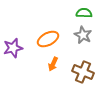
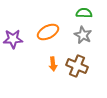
orange ellipse: moved 7 px up
purple star: moved 9 px up; rotated 12 degrees clockwise
orange arrow: rotated 32 degrees counterclockwise
brown cross: moved 6 px left, 6 px up
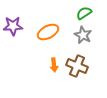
green semicircle: rotated 35 degrees counterclockwise
purple star: moved 13 px up
orange arrow: moved 1 px right, 1 px down
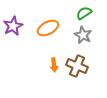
purple star: rotated 24 degrees counterclockwise
orange ellipse: moved 4 px up
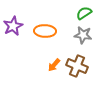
orange ellipse: moved 3 px left, 3 px down; rotated 30 degrees clockwise
gray star: rotated 18 degrees counterclockwise
orange arrow: rotated 48 degrees clockwise
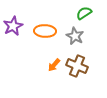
gray star: moved 8 px left, 1 px down; rotated 18 degrees clockwise
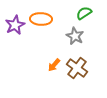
purple star: moved 2 px right, 1 px up
orange ellipse: moved 4 px left, 12 px up
brown cross: moved 2 px down; rotated 15 degrees clockwise
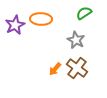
gray star: moved 1 px right, 4 px down
orange arrow: moved 1 px right, 4 px down
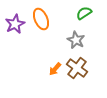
orange ellipse: rotated 65 degrees clockwise
purple star: moved 1 px up
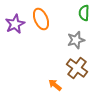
green semicircle: rotated 56 degrees counterclockwise
gray star: rotated 30 degrees clockwise
orange arrow: moved 16 px down; rotated 88 degrees clockwise
